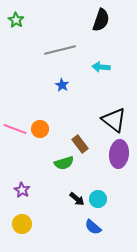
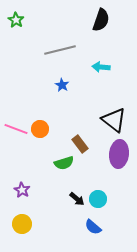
pink line: moved 1 px right
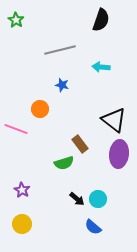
blue star: rotated 16 degrees counterclockwise
orange circle: moved 20 px up
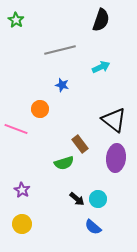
cyan arrow: rotated 150 degrees clockwise
purple ellipse: moved 3 px left, 4 px down
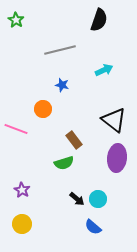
black semicircle: moved 2 px left
cyan arrow: moved 3 px right, 3 px down
orange circle: moved 3 px right
brown rectangle: moved 6 px left, 4 px up
purple ellipse: moved 1 px right
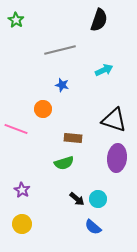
black triangle: rotated 20 degrees counterclockwise
brown rectangle: moved 1 px left, 2 px up; rotated 48 degrees counterclockwise
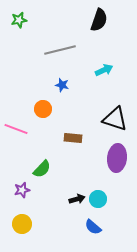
green star: moved 3 px right; rotated 28 degrees clockwise
black triangle: moved 1 px right, 1 px up
green semicircle: moved 22 px left, 6 px down; rotated 30 degrees counterclockwise
purple star: rotated 28 degrees clockwise
black arrow: rotated 56 degrees counterclockwise
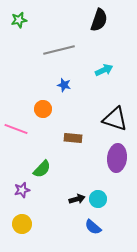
gray line: moved 1 px left
blue star: moved 2 px right
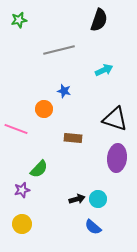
blue star: moved 6 px down
orange circle: moved 1 px right
green semicircle: moved 3 px left
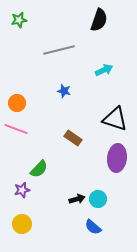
orange circle: moved 27 px left, 6 px up
brown rectangle: rotated 30 degrees clockwise
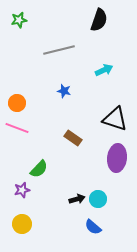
pink line: moved 1 px right, 1 px up
